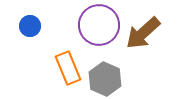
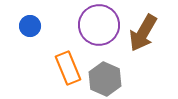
brown arrow: rotated 18 degrees counterclockwise
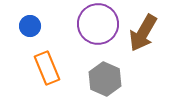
purple circle: moved 1 px left, 1 px up
orange rectangle: moved 21 px left
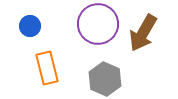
orange rectangle: rotated 8 degrees clockwise
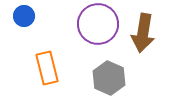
blue circle: moved 6 px left, 10 px up
brown arrow: rotated 21 degrees counterclockwise
gray hexagon: moved 4 px right, 1 px up
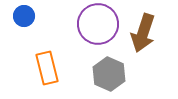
brown arrow: rotated 9 degrees clockwise
gray hexagon: moved 4 px up
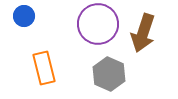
orange rectangle: moved 3 px left
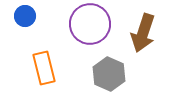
blue circle: moved 1 px right
purple circle: moved 8 px left
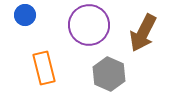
blue circle: moved 1 px up
purple circle: moved 1 px left, 1 px down
brown arrow: rotated 9 degrees clockwise
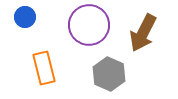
blue circle: moved 2 px down
